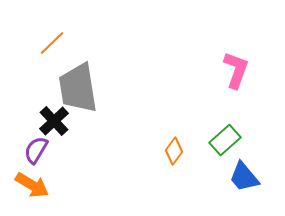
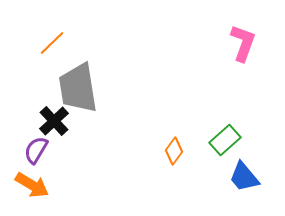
pink L-shape: moved 7 px right, 27 px up
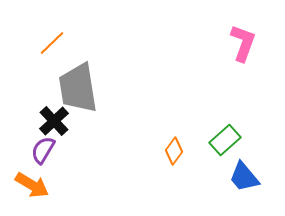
purple semicircle: moved 7 px right
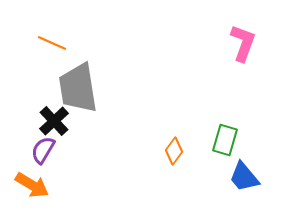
orange line: rotated 68 degrees clockwise
green rectangle: rotated 32 degrees counterclockwise
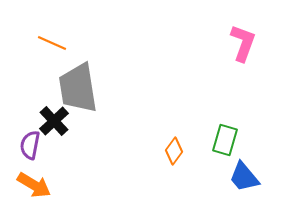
purple semicircle: moved 13 px left, 5 px up; rotated 20 degrees counterclockwise
orange arrow: moved 2 px right
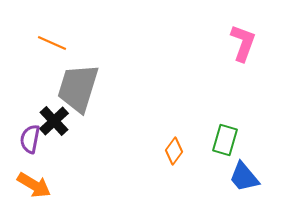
gray trapezoid: rotated 26 degrees clockwise
purple semicircle: moved 6 px up
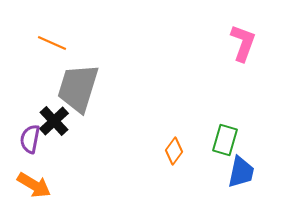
blue trapezoid: moved 3 px left, 5 px up; rotated 128 degrees counterclockwise
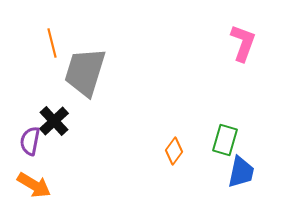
orange line: rotated 52 degrees clockwise
gray trapezoid: moved 7 px right, 16 px up
purple semicircle: moved 2 px down
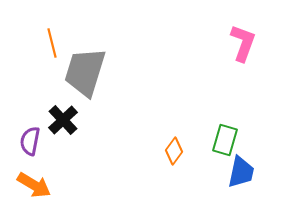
black cross: moved 9 px right, 1 px up
